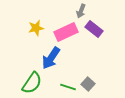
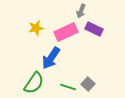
purple rectangle: rotated 12 degrees counterclockwise
green semicircle: moved 2 px right
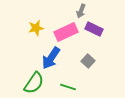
gray square: moved 23 px up
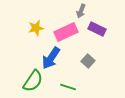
purple rectangle: moved 3 px right
green semicircle: moved 1 px left, 2 px up
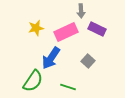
gray arrow: rotated 24 degrees counterclockwise
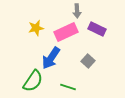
gray arrow: moved 4 px left
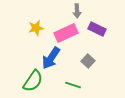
pink rectangle: moved 1 px down
green line: moved 5 px right, 2 px up
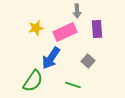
purple rectangle: rotated 60 degrees clockwise
pink rectangle: moved 1 px left, 1 px up
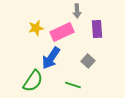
pink rectangle: moved 3 px left
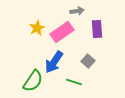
gray arrow: rotated 96 degrees counterclockwise
yellow star: moved 1 px right; rotated 14 degrees counterclockwise
pink rectangle: rotated 10 degrees counterclockwise
blue arrow: moved 3 px right, 4 px down
green line: moved 1 px right, 3 px up
